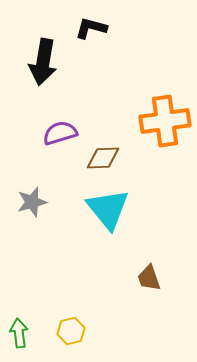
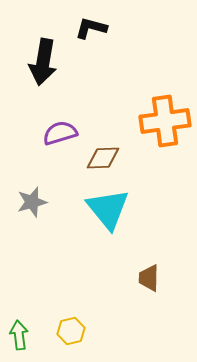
brown trapezoid: rotated 20 degrees clockwise
green arrow: moved 2 px down
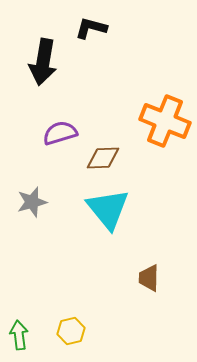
orange cross: rotated 30 degrees clockwise
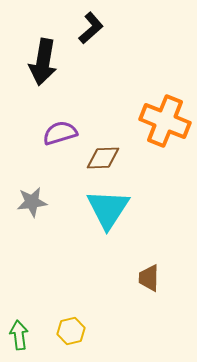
black L-shape: rotated 124 degrees clockwise
gray star: rotated 8 degrees clockwise
cyan triangle: rotated 12 degrees clockwise
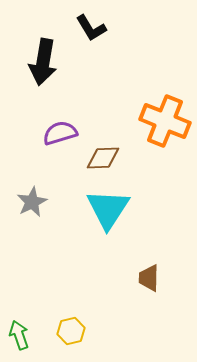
black L-shape: rotated 100 degrees clockwise
gray star: rotated 20 degrees counterclockwise
green arrow: rotated 12 degrees counterclockwise
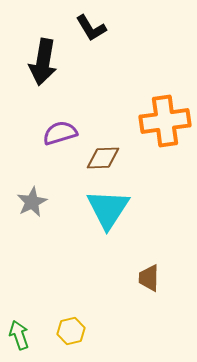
orange cross: rotated 30 degrees counterclockwise
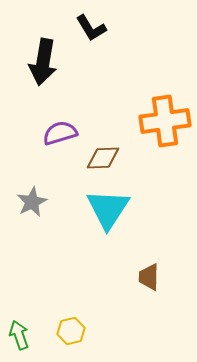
brown trapezoid: moved 1 px up
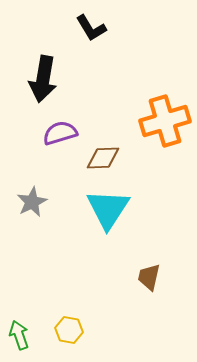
black arrow: moved 17 px down
orange cross: rotated 9 degrees counterclockwise
brown trapezoid: rotated 12 degrees clockwise
yellow hexagon: moved 2 px left, 1 px up; rotated 24 degrees clockwise
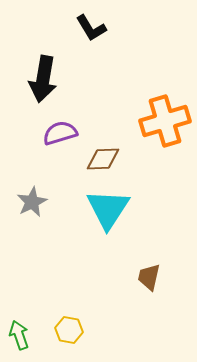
brown diamond: moved 1 px down
